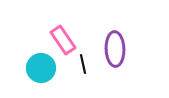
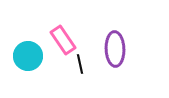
black line: moved 3 px left
cyan circle: moved 13 px left, 12 px up
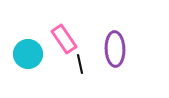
pink rectangle: moved 1 px right, 1 px up
cyan circle: moved 2 px up
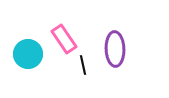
black line: moved 3 px right, 1 px down
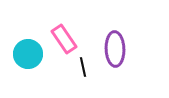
black line: moved 2 px down
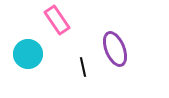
pink rectangle: moved 7 px left, 19 px up
purple ellipse: rotated 20 degrees counterclockwise
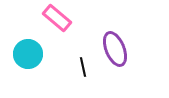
pink rectangle: moved 2 px up; rotated 16 degrees counterclockwise
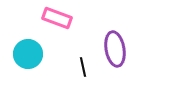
pink rectangle: rotated 20 degrees counterclockwise
purple ellipse: rotated 12 degrees clockwise
